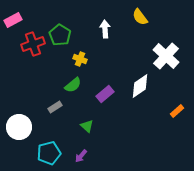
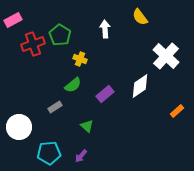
cyan pentagon: rotated 10 degrees clockwise
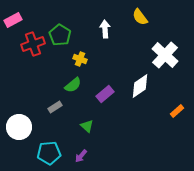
white cross: moved 1 px left, 1 px up
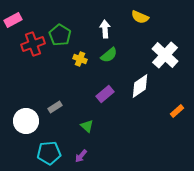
yellow semicircle: rotated 30 degrees counterclockwise
green semicircle: moved 36 px right, 30 px up
white circle: moved 7 px right, 6 px up
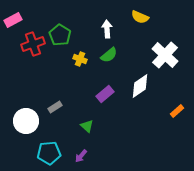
white arrow: moved 2 px right
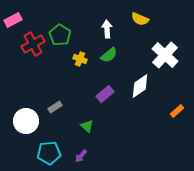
yellow semicircle: moved 2 px down
red cross: rotated 10 degrees counterclockwise
